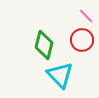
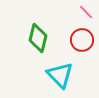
pink line: moved 4 px up
green diamond: moved 6 px left, 7 px up
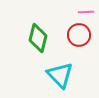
pink line: rotated 49 degrees counterclockwise
red circle: moved 3 px left, 5 px up
